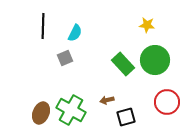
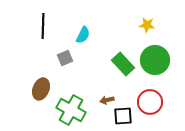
cyan semicircle: moved 8 px right, 2 px down
red circle: moved 17 px left
brown ellipse: moved 24 px up
black square: moved 3 px left, 1 px up; rotated 12 degrees clockwise
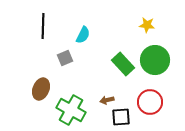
black square: moved 2 px left, 1 px down
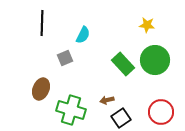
black line: moved 1 px left, 3 px up
red circle: moved 11 px right, 10 px down
green cross: rotated 12 degrees counterclockwise
black square: moved 1 px down; rotated 30 degrees counterclockwise
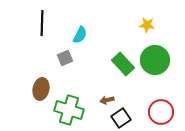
cyan semicircle: moved 3 px left
brown ellipse: rotated 10 degrees counterclockwise
green cross: moved 2 px left
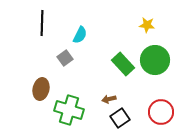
gray square: rotated 14 degrees counterclockwise
brown arrow: moved 2 px right, 1 px up
black square: moved 1 px left
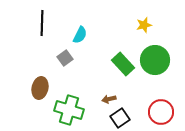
yellow star: moved 3 px left; rotated 21 degrees counterclockwise
brown ellipse: moved 1 px left, 1 px up
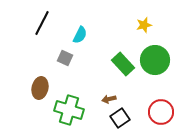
black line: rotated 25 degrees clockwise
gray square: rotated 28 degrees counterclockwise
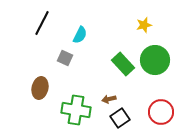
green cross: moved 7 px right; rotated 8 degrees counterclockwise
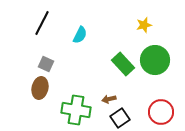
gray square: moved 19 px left, 6 px down
